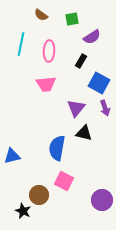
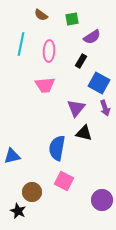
pink trapezoid: moved 1 px left, 1 px down
brown circle: moved 7 px left, 3 px up
black star: moved 5 px left
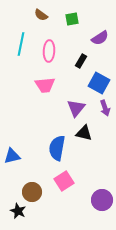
purple semicircle: moved 8 px right, 1 px down
pink square: rotated 30 degrees clockwise
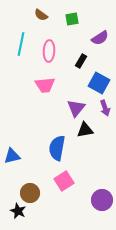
black triangle: moved 1 px right, 3 px up; rotated 24 degrees counterclockwise
brown circle: moved 2 px left, 1 px down
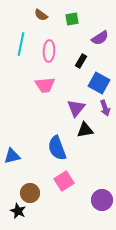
blue semicircle: rotated 30 degrees counterclockwise
